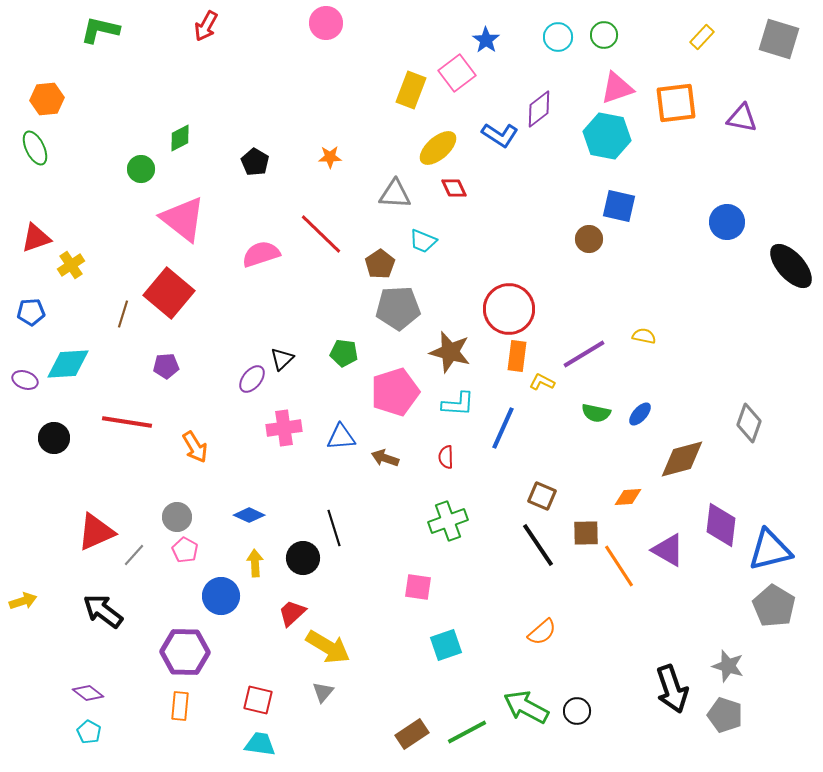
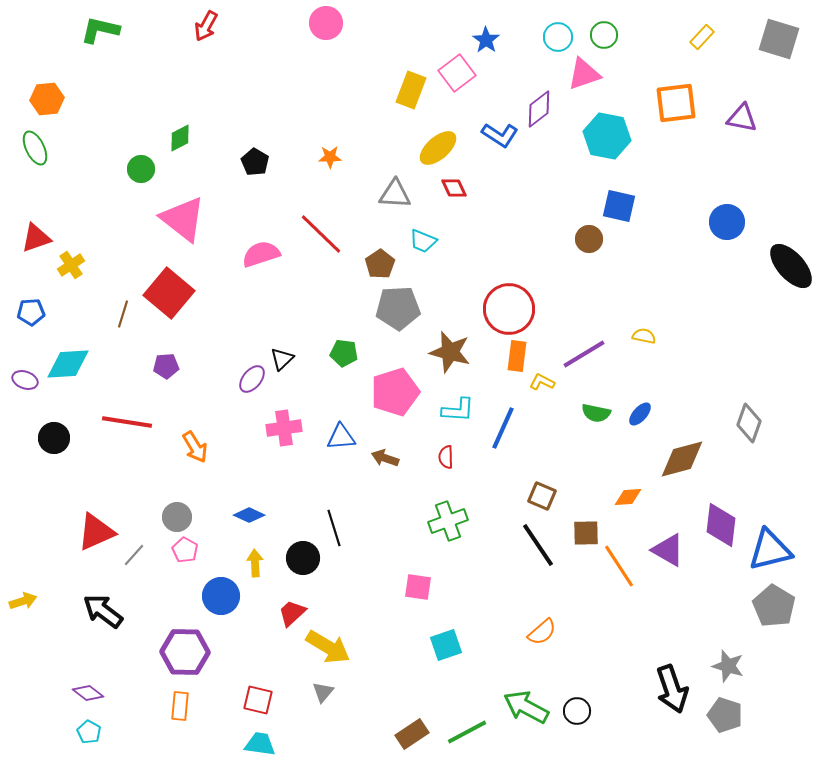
pink triangle at (617, 88): moved 33 px left, 14 px up
cyan L-shape at (458, 404): moved 6 px down
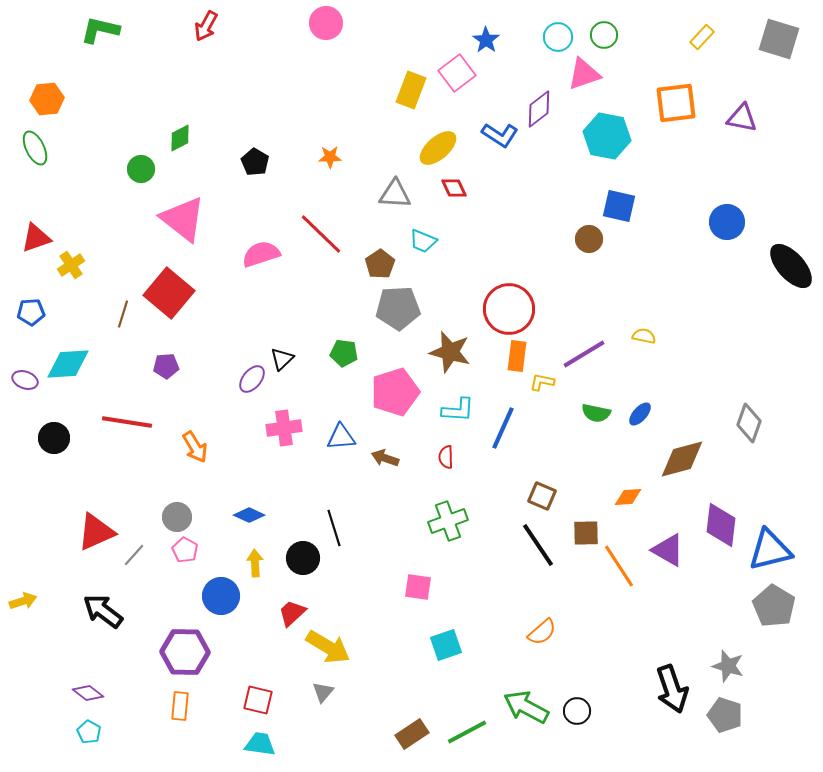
yellow L-shape at (542, 382): rotated 15 degrees counterclockwise
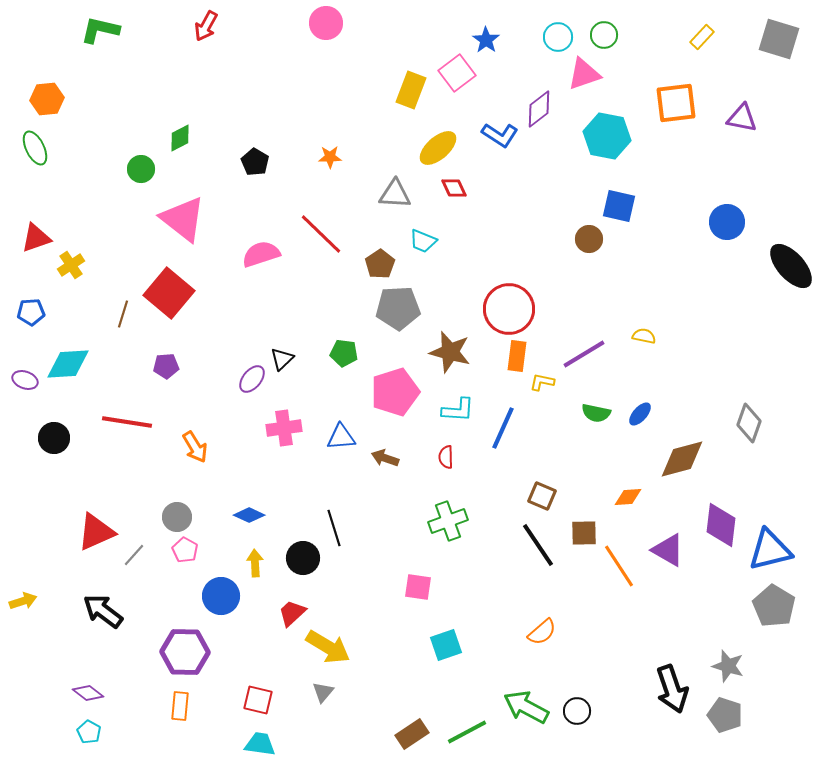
brown square at (586, 533): moved 2 px left
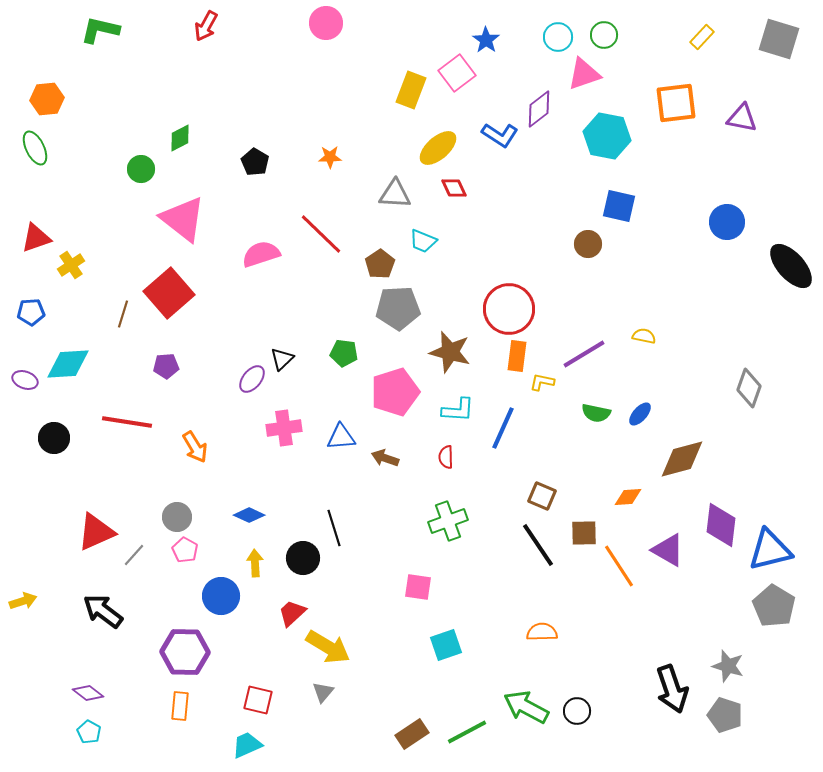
brown circle at (589, 239): moved 1 px left, 5 px down
red square at (169, 293): rotated 9 degrees clockwise
gray diamond at (749, 423): moved 35 px up
orange semicircle at (542, 632): rotated 140 degrees counterclockwise
cyan trapezoid at (260, 744): moved 13 px left, 1 px down; rotated 32 degrees counterclockwise
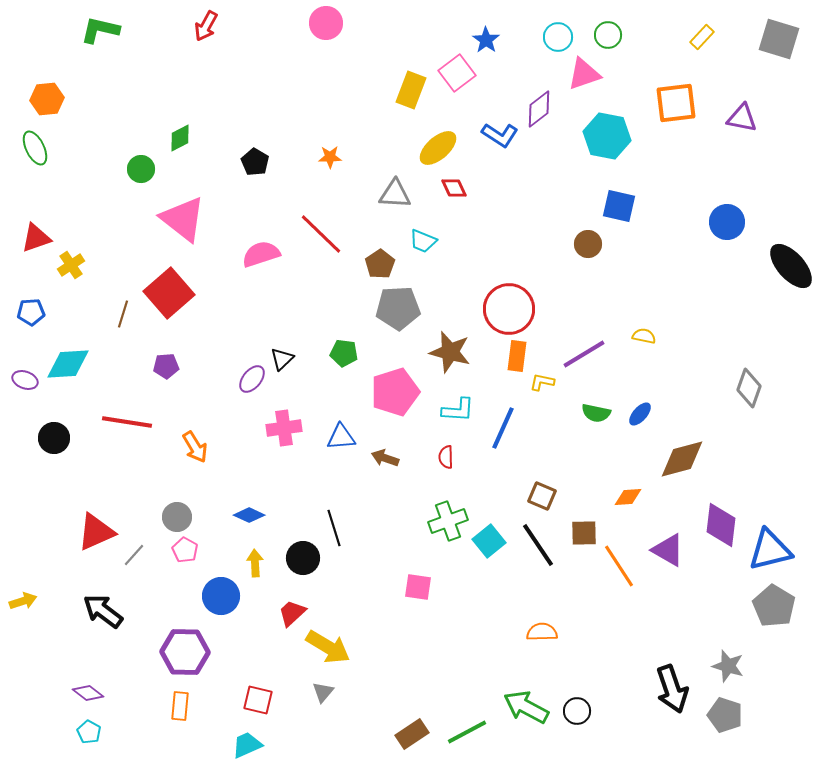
green circle at (604, 35): moved 4 px right
cyan square at (446, 645): moved 43 px right, 104 px up; rotated 20 degrees counterclockwise
